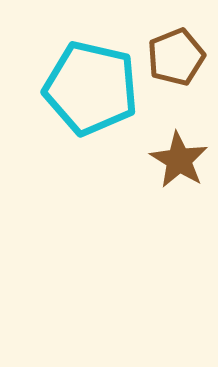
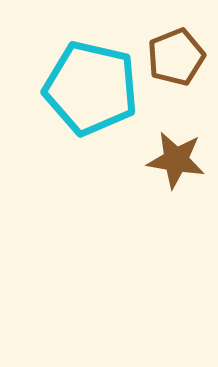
brown star: moved 3 px left; rotated 22 degrees counterclockwise
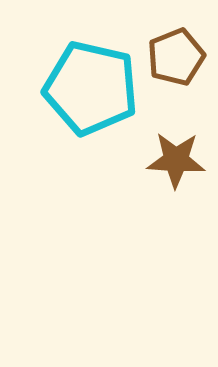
brown star: rotated 6 degrees counterclockwise
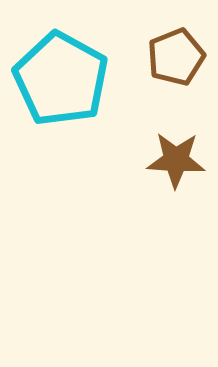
cyan pentagon: moved 30 px left, 9 px up; rotated 16 degrees clockwise
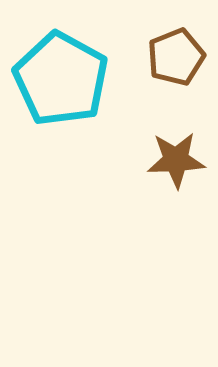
brown star: rotated 6 degrees counterclockwise
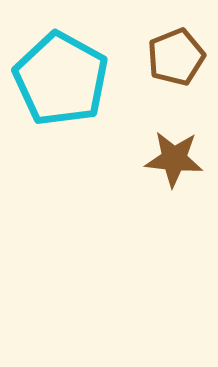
brown star: moved 2 px left, 1 px up; rotated 8 degrees clockwise
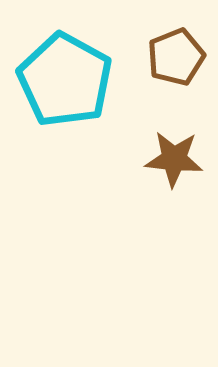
cyan pentagon: moved 4 px right, 1 px down
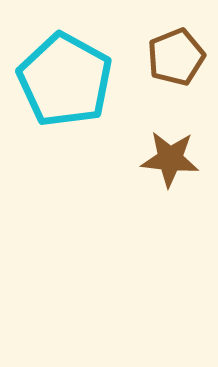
brown star: moved 4 px left
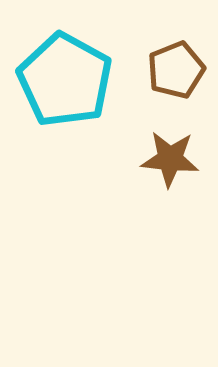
brown pentagon: moved 13 px down
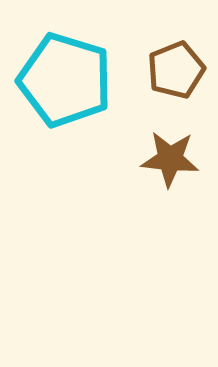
cyan pentagon: rotated 12 degrees counterclockwise
